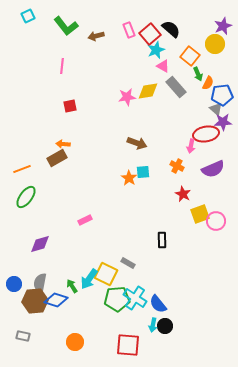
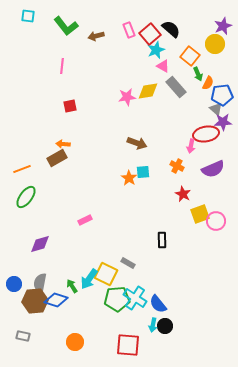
cyan square at (28, 16): rotated 32 degrees clockwise
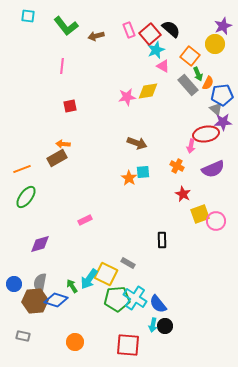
gray rectangle at (176, 87): moved 12 px right, 2 px up
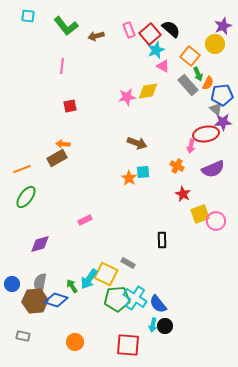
blue circle at (14, 284): moved 2 px left
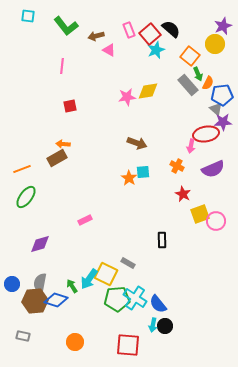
pink triangle at (163, 66): moved 54 px left, 16 px up
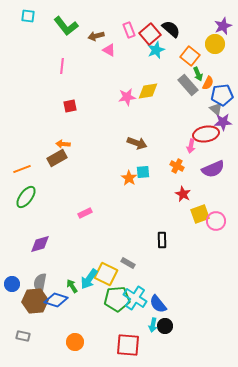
pink rectangle at (85, 220): moved 7 px up
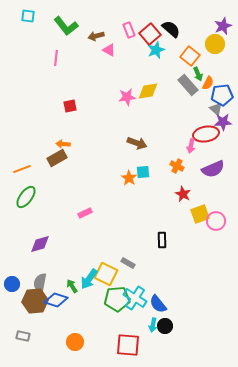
pink line at (62, 66): moved 6 px left, 8 px up
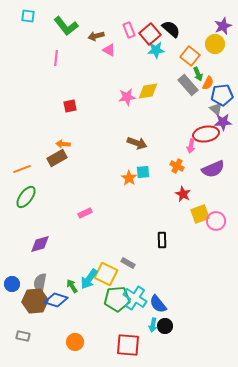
cyan star at (156, 50): rotated 18 degrees clockwise
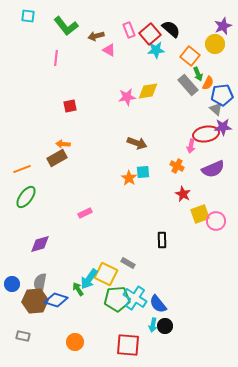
purple star at (223, 122): moved 5 px down
green arrow at (72, 286): moved 6 px right, 3 px down
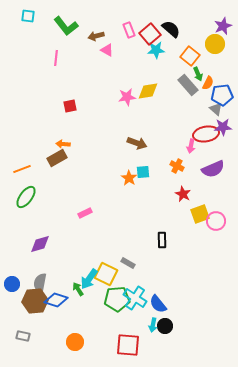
pink triangle at (109, 50): moved 2 px left
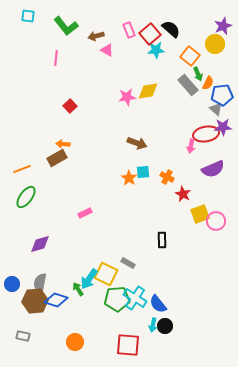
red square at (70, 106): rotated 32 degrees counterclockwise
orange cross at (177, 166): moved 10 px left, 11 px down
